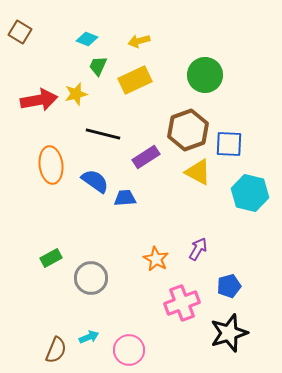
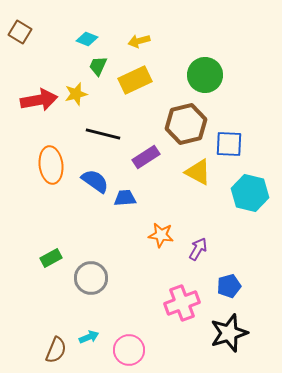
brown hexagon: moved 2 px left, 6 px up; rotated 6 degrees clockwise
orange star: moved 5 px right, 24 px up; rotated 20 degrees counterclockwise
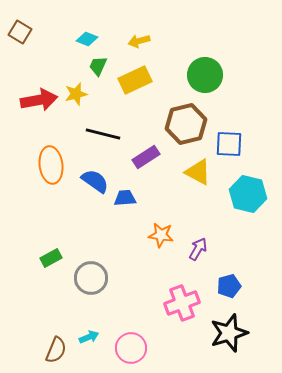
cyan hexagon: moved 2 px left, 1 px down
pink circle: moved 2 px right, 2 px up
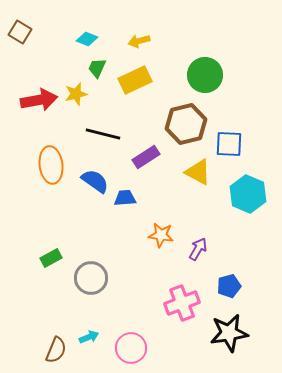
green trapezoid: moved 1 px left, 2 px down
cyan hexagon: rotated 9 degrees clockwise
black star: rotated 9 degrees clockwise
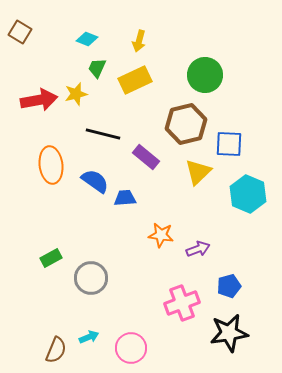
yellow arrow: rotated 60 degrees counterclockwise
purple rectangle: rotated 72 degrees clockwise
yellow triangle: rotated 48 degrees clockwise
purple arrow: rotated 40 degrees clockwise
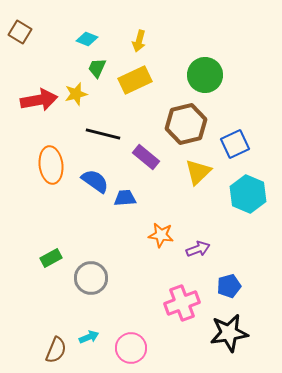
blue square: moved 6 px right; rotated 28 degrees counterclockwise
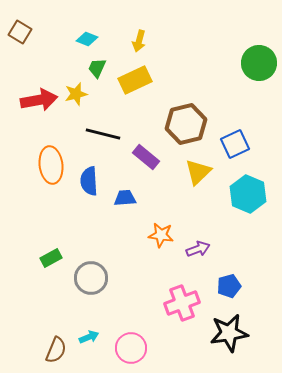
green circle: moved 54 px right, 12 px up
blue semicircle: moved 6 px left; rotated 128 degrees counterclockwise
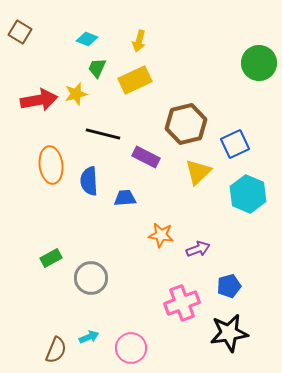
purple rectangle: rotated 12 degrees counterclockwise
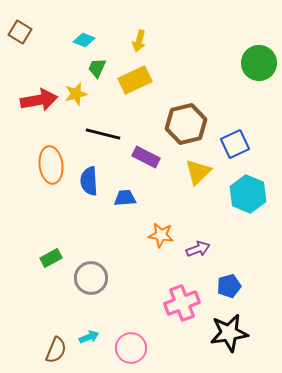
cyan diamond: moved 3 px left, 1 px down
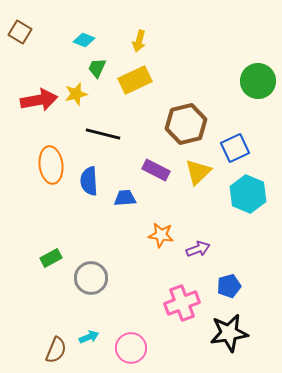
green circle: moved 1 px left, 18 px down
blue square: moved 4 px down
purple rectangle: moved 10 px right, 13 px down
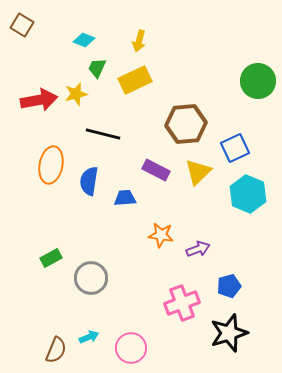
brown square: moved 2 px right, 7 px up
brown hexagon: rotated 9 degrees clockwise
orange ellipse: rotated 18 degrees clockwise
blue semicircle: rotated 12 degrees clockwise
black star: rotated 9 degrees counterclockwise
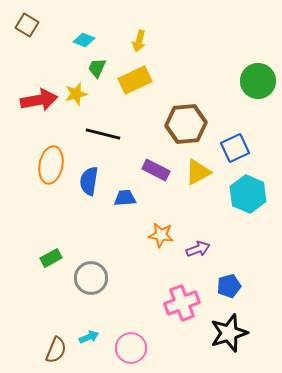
brown square: moved 5 px right
yellow triangle: rotated 16 degrees clockwise
